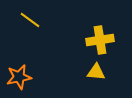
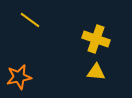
yellow cross: moved 4 px left, 1 px up; rotated 28 degrees clockwise
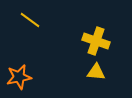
yellow cross: moved 2 px down
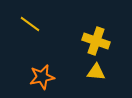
yellow line: moved 4 px down
orange star: moved 23 px right
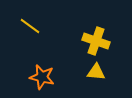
yellow line: moved 2 px down
orange star: rotated 25 degrees clockwise
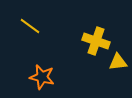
yellow triangle: moved 22 px right, 10 px up; rotated 12 degrees counterclockwise
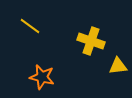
yellow cross: moved 5 px left
yellow triangle: moved 4 px down
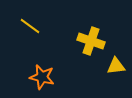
yellow triangle: moved 2 px left
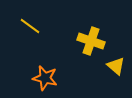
yellow triangle: rotated 48 degrees clockwise
orange star: moved 3 px right, 1 px down
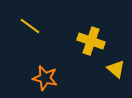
yellow triangle: moved 3 px down
